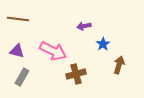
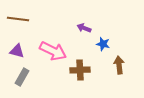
purple arrow: moved 2 px down; rotated 32 degrees clockwise
blue star: rotated 24 degrees counterclockwise
brown arrow: rotated 24 degrees counterclockwise
brown cross: moved 4 px right, 4 px up; rotated 12 degrees clockwise
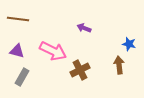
blue star: moved 26 px right
brown cross: rotated 24 degrees counterclockwise
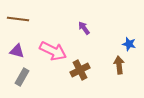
purple arrow: rotated 32 degrees clockwise
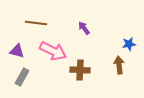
brown line: moved 18 px right, 4 px down
blue star: rotated 24 degrees counterclockwise
brown cross: rotated 30 degrees clockwise
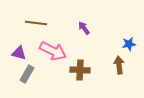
purple triangle: moved 2 px right, 2 px down
gray rectangle: moved 5 px right, 3 px up
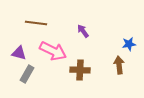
purple arrow: moved 1 px left, 3 px down
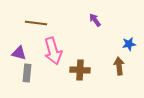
purple arrow: moved 12 px right, 11 px up
pink arrow: rotated 48 degrees clockwise
brown arrow: moved 1 px down
gray rectangle: moved 1 px up; rotated 24 degrees counterclockwise
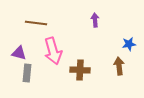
purple arrow: rotated 32 degrees clockwise
